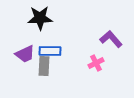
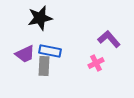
black star: rotated 10 degrees counterclockwise
purple L-shape: moved 2 px left
blue rectangle: rotated 10 degrees clockwise
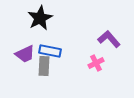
black star: rotated 15 degrees counterclockwise
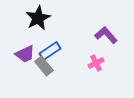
black star: moved 2 px left
purple L-shape: moved 3 px left, 4 px up
blue rectangle: rotated 45 degrees counterclockwise
gray rectangle: rotated 42 degrees counterclockwise
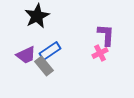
black star: moved 1 px left, 2 px up
purple L-shape: rotated 45 degrees clockwise
purple trapezoid: moved 1 px right, 1 px down
pink cross: moved 4 px right, 10 px up
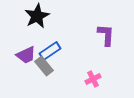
pink cross: moved 7 px left, 26 px down
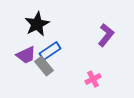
black star: moved 8 px down
purple L-shape: rotated 35 degrees clockwise
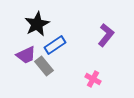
blue rectangle: moved 5 px right, 6 px up
pink cross: rotated 35 degrees counterclockwise
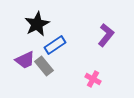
purple trapezoid: moved 1 px left, 5 px down
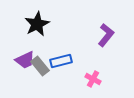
blue rectangle: moved 6 px right, 16 px down; rotated 20 degrees clockwise
gray rectangle: moved 4 px left
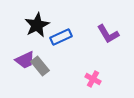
black star: moved 1 px down
purple L-shape: moved 2 px right, 1 px up; rotated 110 degrees clockwise
blue rectangle: moved 24 px up; rotated 10 degrees counterclockwise
